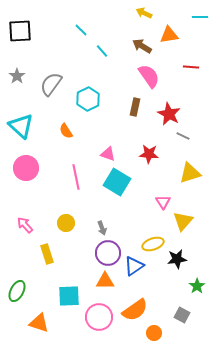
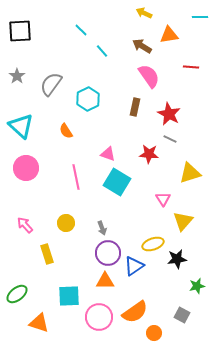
gray line at (183, 136): moved 13 px left, 3 px down
pink triangle at (163, 202): moved 3 px up
green star at (197, 286): rotated 21 degrees clockwise
green ellipse at (17, 291): moved 3 px down; rotated 25 degrees clockwise
orange semicircle at (135, 310): moved 2 px down
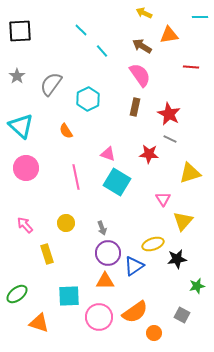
pink semicircle at (149, 76): moved 9 px left, 1 px up
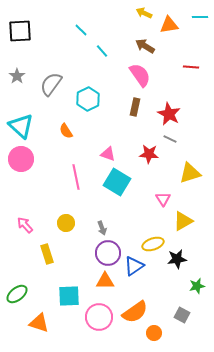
orange triangle at (169, 35): moved 10 px up
brown arrow at (142, 46): moved 3 px right
pink circle at (26, 168): moved 5 px left, 9 px up
yellow triangle at (183, 221): rotated 20 degrees clockwise
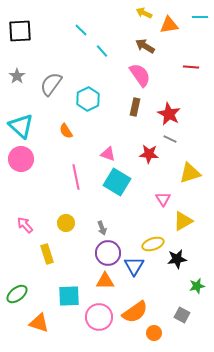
blue triangle at (134, 266): rotated 25 degrees counterclockwise
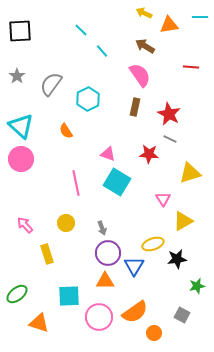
pink line at (76, 177): moved 6 px down
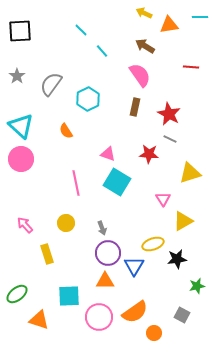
orange triangle at (39, 323): moved 3 px up
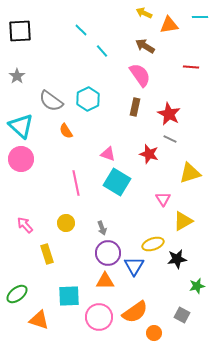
gray semicircle at (51, 84): moved 17 px down; rotated 90 degrees counterclockwise
red star at (149, 154): rotated 12 degrees clockwise
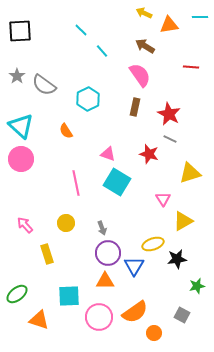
gray semicircle at (51, 101): moved 7 px left, 16 px up
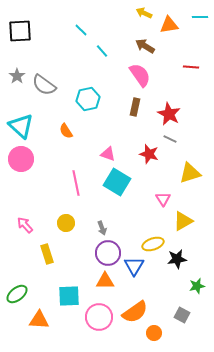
cyan hexagon at (88, 99): rotated 15 degrees clockwise
orange triangle at (39, 320): rotated 15 degrees counterclockwise
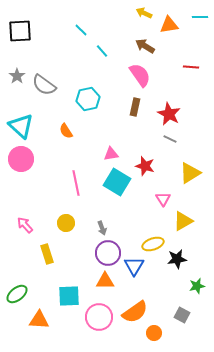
pink triangle at (108, 154): moved 3 px right; rotated 28 degrees counterclockwise
red star at (149, 154): moved 4 px left, 12 px down
yellow triangle at (190, 173): rotated 15 degrees counterclockwise
